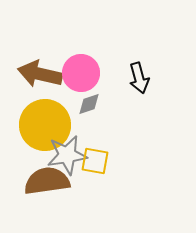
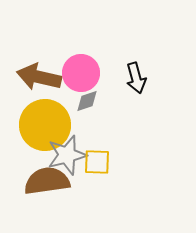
brown arrow: moved 1 px left, 3 px down
black arrow: moved 3 px left
gray diamond: moved 2 px left, 3 px up
gray star: rotated 6 degrees counterclockwise
yellow square: moved 2 px right, 1 px down; rotated 8 degrees counterclockwise
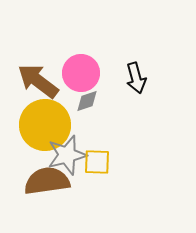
brown arrow: moved 1 px left, 4 px down; rotated 24 degrees clockwise
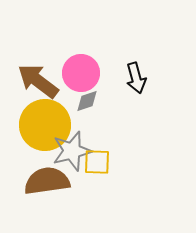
gray star: moved 5 px right, 4 px up
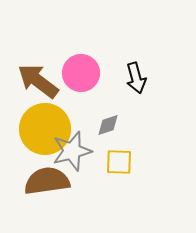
gray diamond: moved 21 px right, 24 px down
yellow circle: moved 4 px down
yellow square: moved 22 px right
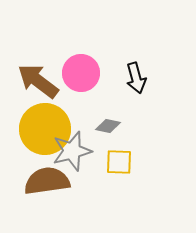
gray diamond: moved 1 px down; rotated 30 degrees clockwise
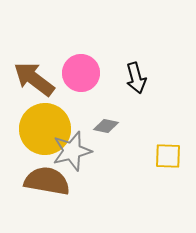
brown arrow: moved 4 px left, 2 px up
gray diamond: moved 2 px left
yellow square: moved 49 px right, 6 px up
brown semicircle: rotated 18 degrees clockwise
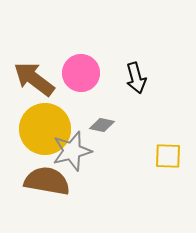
gray diamond: moved 4 px left, 1 px up
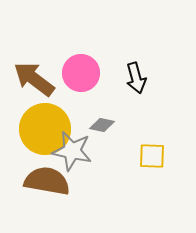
gray star: rotated 27 degrees clockwise
yellow square: moved 16 px left
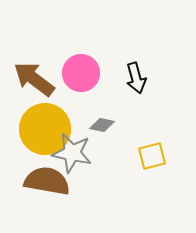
gray star: moved 2 px down
yellow square: rotated 16 degrees counterclockwise
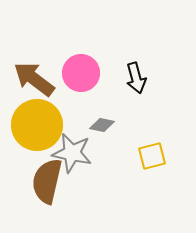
yellow circle: moved 8 px left, 4 px up
brown semicircle: rotated 87 degrees counterclockwise
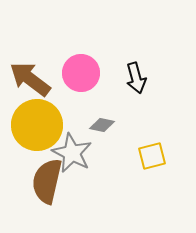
brown arrow: moved 4 px left
gray star: rotated 15 degrees clockwise
